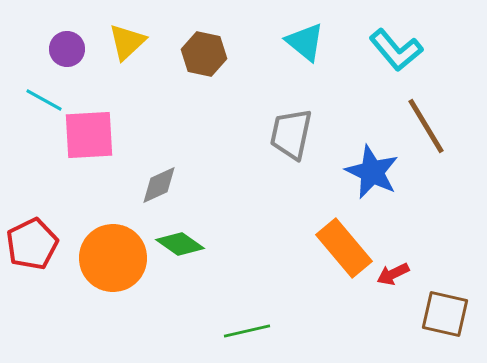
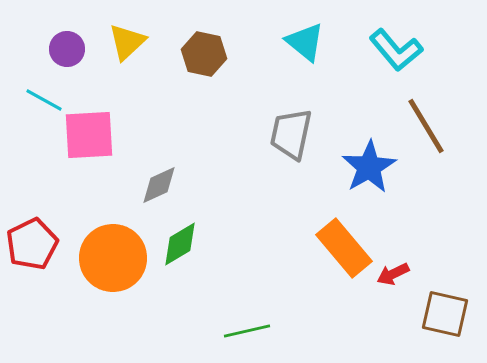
blue star: moved 3 px left, 5 px up; rotated 16 degrees clockwise
green diamond: rotated 66 degrees counterclockwise
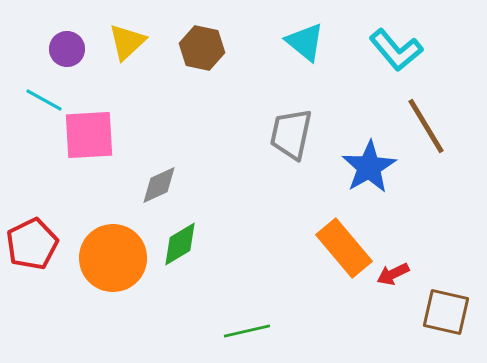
brown hexagon: moved 2 px left, 6 px up
brown square: moved 1 px right, 2 px up
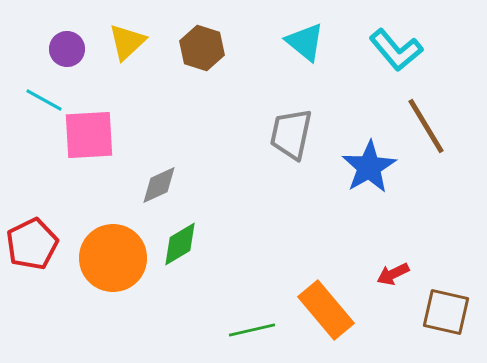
brown hexagon: rotated 6 degrees clockwise
orange rectangle: moved 18 px left, 62 px down
green line: moved 5 px right, 1 px up
